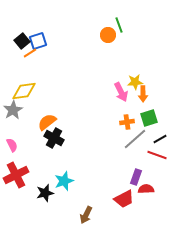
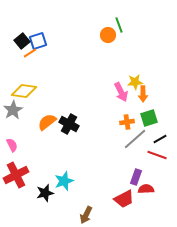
yellow diamond: rotated 15 degrees clockwise
black cross: moved 15 px right, 14 px up
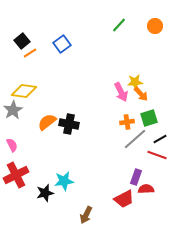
green line: rotated 63 degrees clockwise
orange circle: moved 47 px right, 9 px up
blue square: moved 24 px right, 3 px down; rotated 18 degrees counterclockwise
orange arrow: moved 2 px left; rotated 42 degrees counterclockwise
black cross: rotated 18 degrees counterclockwise
cyan star: rotated 12 degrees clockwise
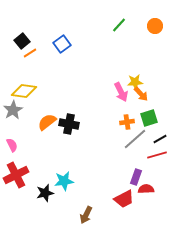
red line: rotated 36 degrees counterclockwise
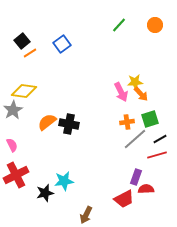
orange circle: moved 1 px up
green square: moved 1 px right, 1 px down
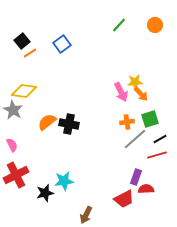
gray star: rotated 12 degrees counterclockwise
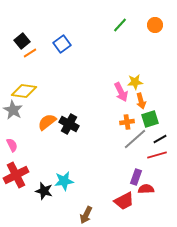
green line: moved 1 px right
orange arrow: moved 7 px down; rotated 28 degrees clockwise
black cross: rotated 18 degrees clockwise
black star: moved 1 px left, 2 px up; rotated 30 degrees clockwise
red trapezoid: moved 2 px down
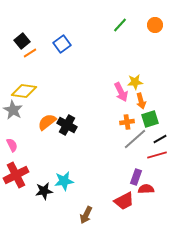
black cross: moved 2 px left, 1 px down
black star: rotated 24 degrees counterclockwise
